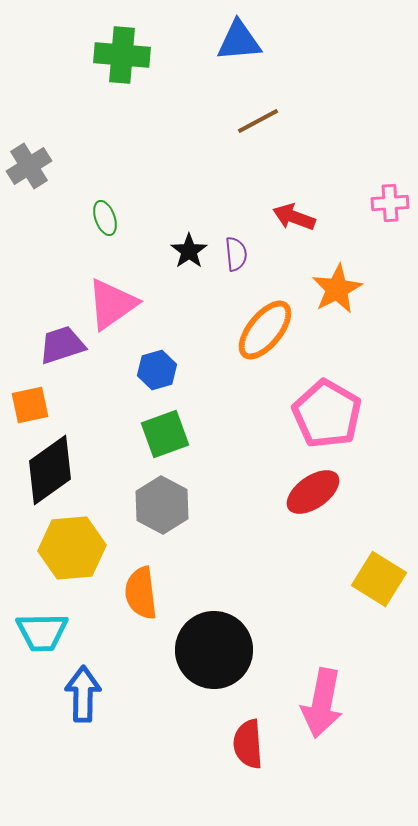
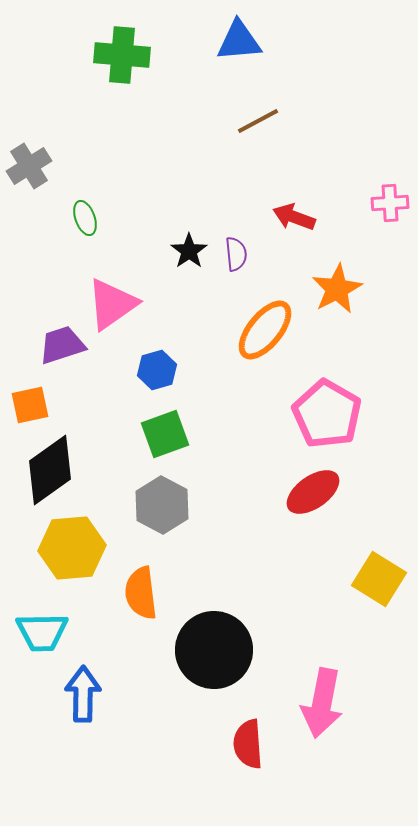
green ellipse: moved 20 px left
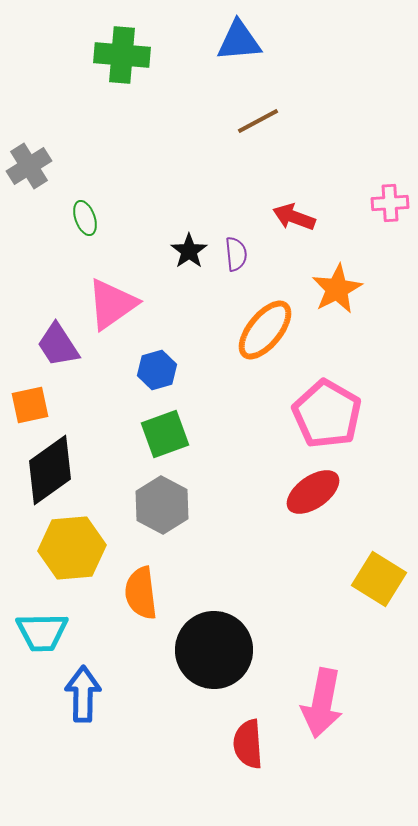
purple trapezoid: moved 4 px left; rotated 105 degrees counterclockwise
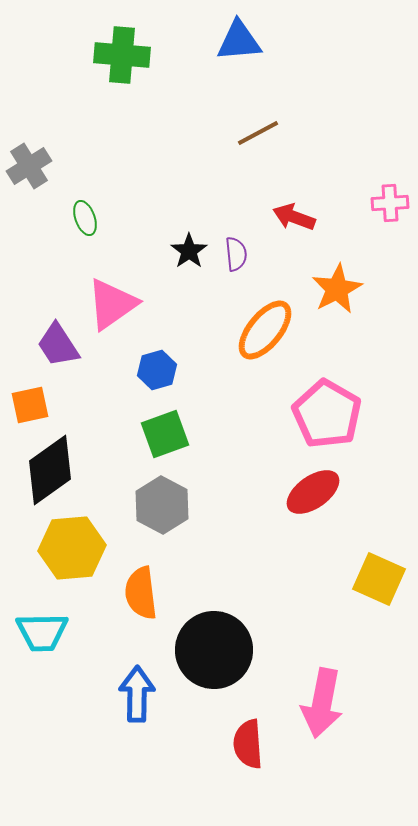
brown line: moved 12 px down
yellow square: rotated 8 degrees counterclockwise
blue arrow: moved 54 px right
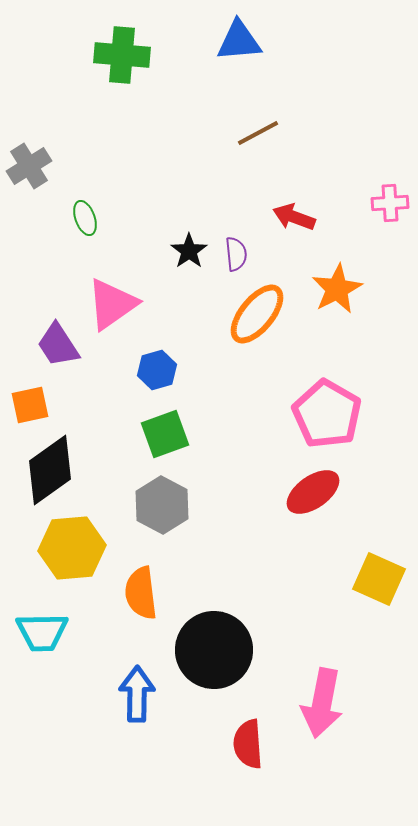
orange ellipse: moved 8 px left, 16 px up
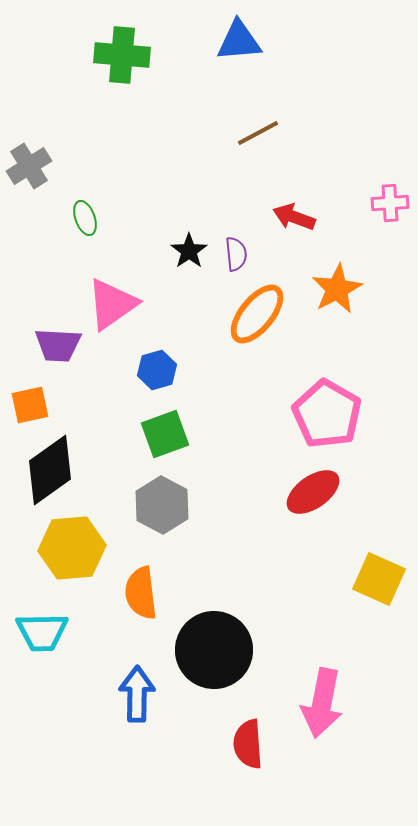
purple trapezoid: rotated 54 degrees counterclockwise
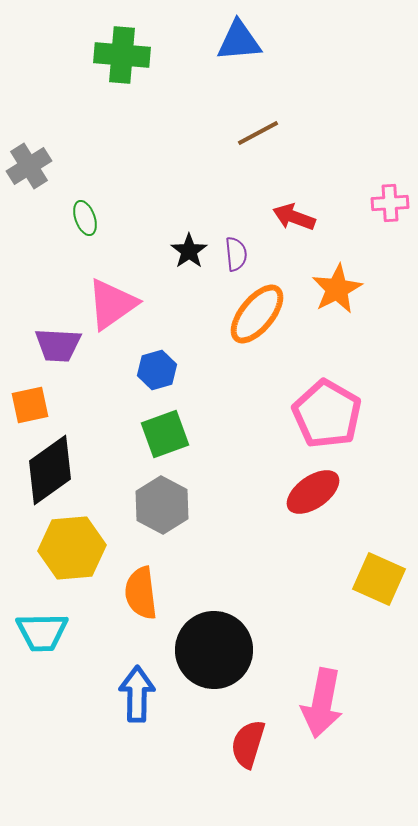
red semicircle: rotated 21 degrees clockwise
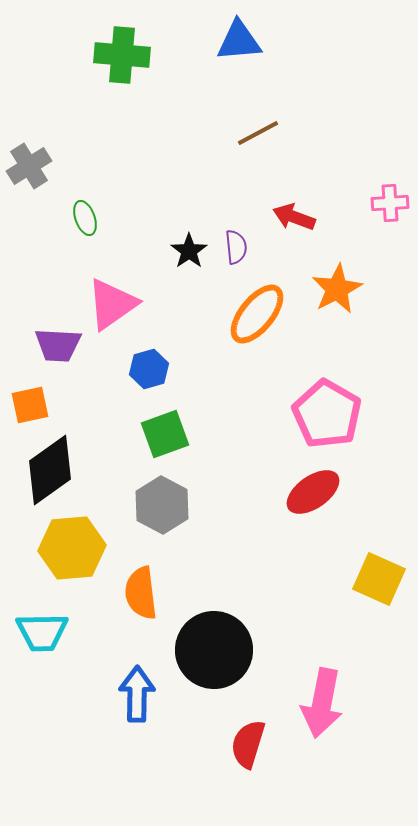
purple semicircle: moved 7 px up
blue hexagon: moved 8 px left, 1 px up
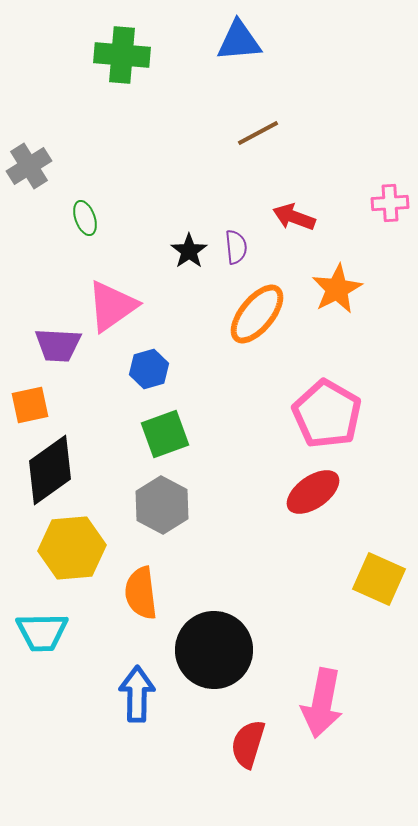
pink triangle: moved 2 px down
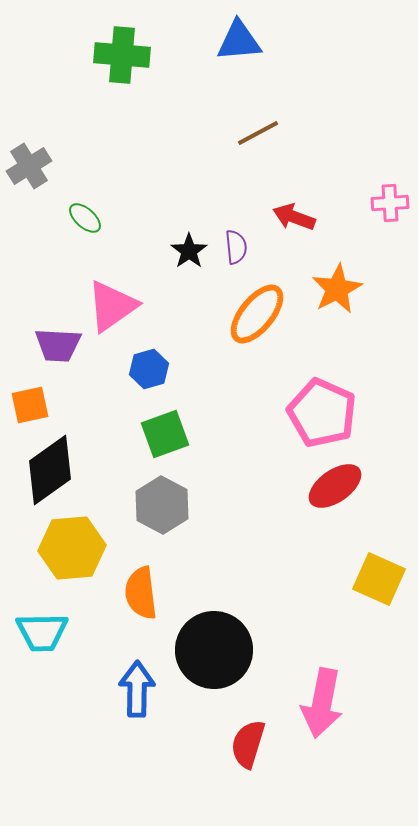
green ellipse: rotated 28 degrees counterclockwise
pink pentagon: moved 5 px left, 1 px up; rotated 6 degrees counterclockwise
red ellipse: moved 22 px right, 6 px up
blue arrow: moved 5 px up
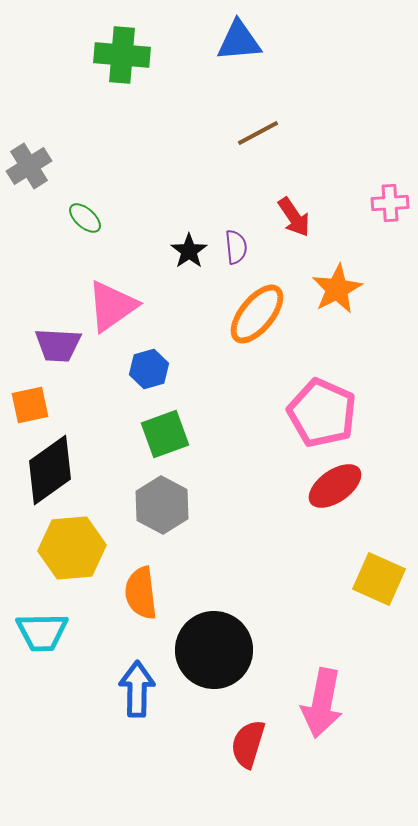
red arrow: rotated 144 degrees counterclockwise
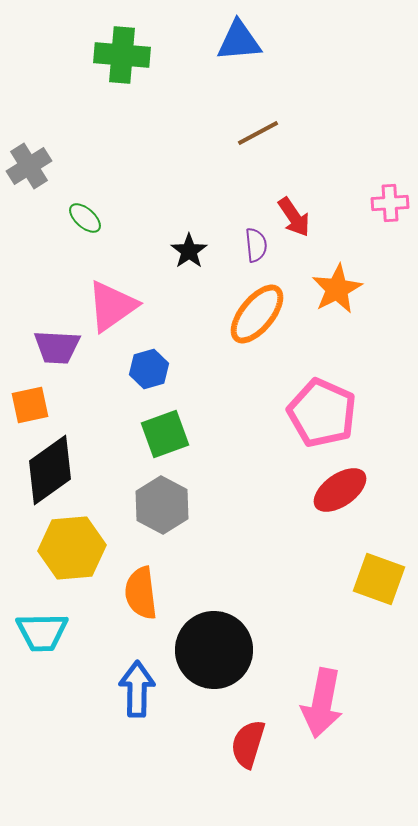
purple semicircle: moved 20 px right, 2 px up
purple trapezoid: moved 1 px left, 2 px down
red ellipse: moved 5 px right, 4 px down
yellow square: rotated 4 degrees counterclockwise
